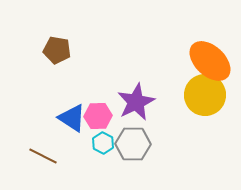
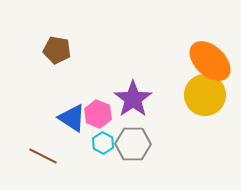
purple star: moved 3 px left, 3 px up; rotated 9 degrees counterclockwise
pink hexagon: moved 2 px up; rotated 24 degrees clockwise
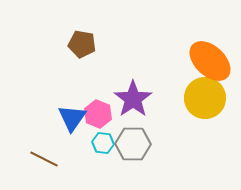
brown pentagon: moved 25 px right, 6 px up
yellow circle: moved 3 px down
blue triangle: rotated 32 degrees clockwise
cyan hexagon: rotated 20 degrees counterclockwise
brown line: moved 1 px right, 3 px down
